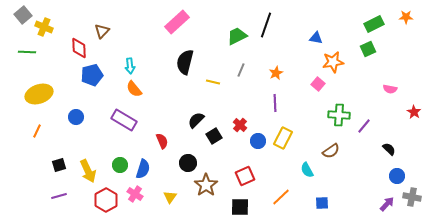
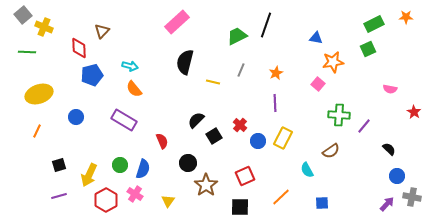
cyan arrow at (130, 66): rotated 70 degrees counterclockwise
yellow arrow at (88, 171): moved 1 px right, 4 px down; rotated 50 degrees clockwise
yellow triangle at (170, 197): moved 2 px left, 4 px down
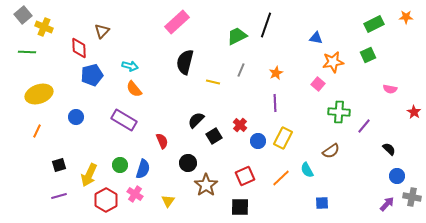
green square at (368, 49): moved 6 px down
green cross at (339, 115): moved 3 px up
orange line at (281, 197): moved 19 px up
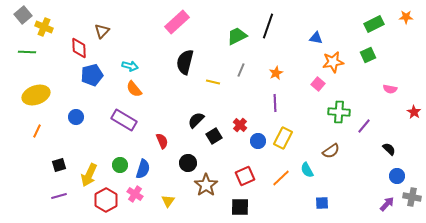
black line at (266, 25): moved 2 px right, 1 px down
yellow ellipse at (39, 94): moved 3 px left, 1 px down
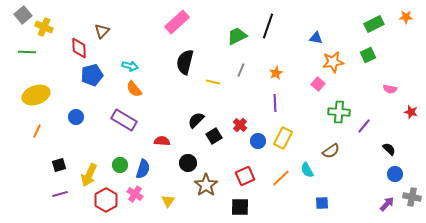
red star at (414, 112): moved 3 px left; rotated 16 degrees counterclockwise
red semicircle at (162, 141): rotated 63 degrees counterclockwise
blue circle at (397, 176): moved 2 px left, 2 px up
purple line at (59, 196): moved 1 px right, 2 px up
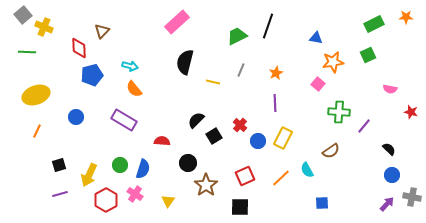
blue circle at (395, 174): moved 3 px left, 1 px down
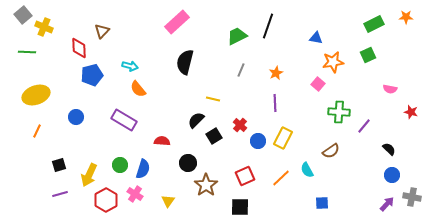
yellow line at (213, 82): moved 17 px down
orange semicircle at (134, 89): moved 4 px right
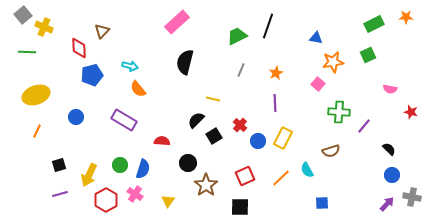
brown semicircle at (331, 151): rotated 18 degrees clockwise
